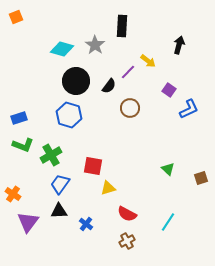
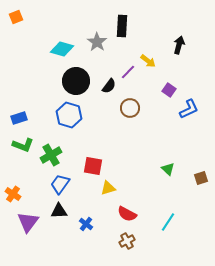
gray star: moved 2 px right, 3 px up
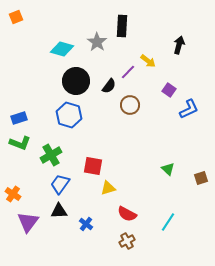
brown circle: moved 3 px up
green L-shape: moved 3 px left, 2 px up
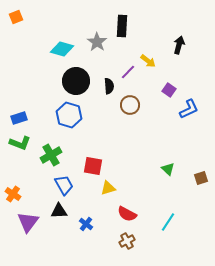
black semicircle: rotated 42 degrees counterclockwise
blue trapezoid: moved 4 px right, 1 px down; rotated 115 degrees clockwise
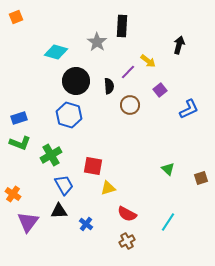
cyan diamond: moved 6 px left, 3 px down
purple square: moved 9 px left; rotated 16 degrees clockwise
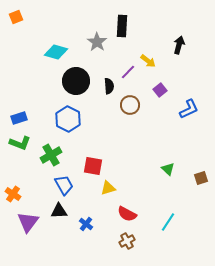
blue hexagon: moved 1 px left, 4 px down; rotated 10 degrees clockwise
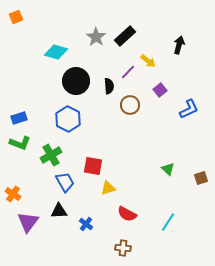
black rectangle: moved 3 px right, 10 px down; rotated 45 degrees clockwise
gray star: moved 1 px left, 5 px up
blue trapezoid: moved 1 px right, 3 px up
brown cross: moved 4 px left, 7 px down; rotated 35 degrees clockwise
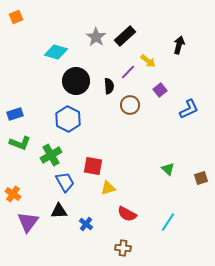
blue rectangle: moved 4 px left, 4 px up
